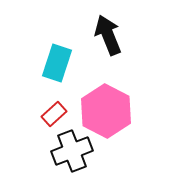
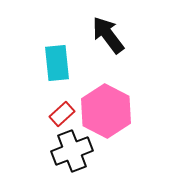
black arrow: rotated 15 degrees counterclockwise
cyan rectangle: rotated 24 degrees counterclockwise
red rectangle: moved 8 px right
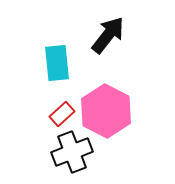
black arrow: rotated 75 degrees clockwise
black cross: moved 1 px down
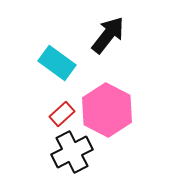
cyan rectangle: rotated 48 degrees counterclockwise
pink hexagon: moved 1 px right, 1 px up
black cross: rotated 6 degrees counterclockwise
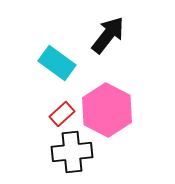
black cross: rotated 21 degrees clockwise
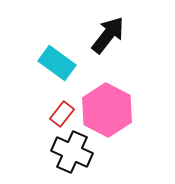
red rectangle: rotated 10 degrees counterclockwise
black cross: rotated 30 degrees clockwise
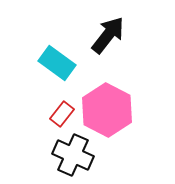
black cross: moved 1 px right, 3 px down
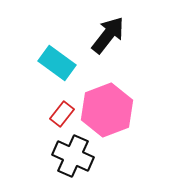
pink hexagon: rotated 12 degrees clockwise
black cross: moved 1 px down
